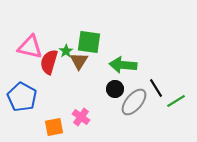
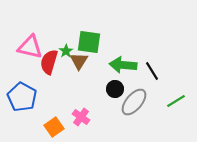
black line: moved 4 px left, 17 px up
orange square: rotated 24 degrees counterclockwise
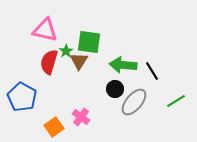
pink triangle: moved 15 px right, 17 px up
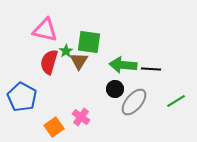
black line: moved 1 px left, 2 px up; rotated 54 degrees counterclockwise
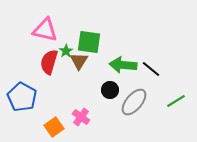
black line: rotated 36 degrees clockwise
black circle: moved 5 px left, 1 px down
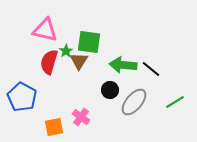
green line: moved 1 px left, 1 px down
orange square: rotated 24 degrees clockwise
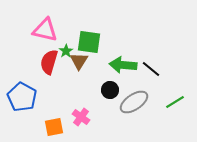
gray ellipse: rotated 16 degrees clockwise
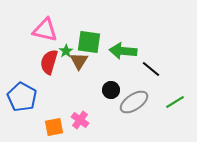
green arrow: moved 14 px up
black circle: moved 1 px right
pink cross: moved 1 px left, 3 px down
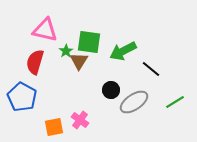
green arrow: rotated 32 degrees counterclockwise
red semicircle: moved 14 px left
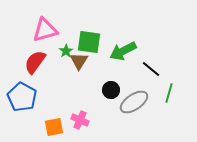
pink triangle: rotated 28 degrees counterclockwise
red semicircle: rotated 20 degrees clockwise
green line: moved 6 px left, 9 px up; rotated 42 degrees counterclockwise
pink cross: rotated 12 degrees counterclockwise
